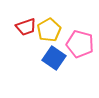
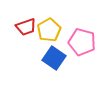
pink pentagon: moved 2 px right, 2 px up
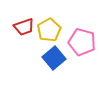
red trapezoid: moved 2 px left
blue square: rotated 15 degrees clockwise
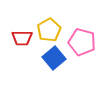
red trapezoid: moved 2 px left, 11 px down; rotated 20 degrees clockwise
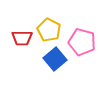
yellow pentagon: rotated 15 degrees counterclockwise
blue square: moved 1 px right, 1 px down
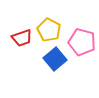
red trapezoid: rotated 20 degrees counterclockwise
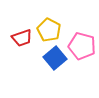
pink pentagon: moved 4 px down
blue square: moved 1 px up
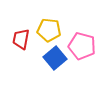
yellow pentagon: rotated 20 degrees counterclockwise
red trapezoid: moved 1 px left, 1 px down; rotated 120 degrees clockwise
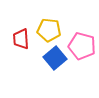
red trapezoid: rotated 15 degrees counterclockwise
